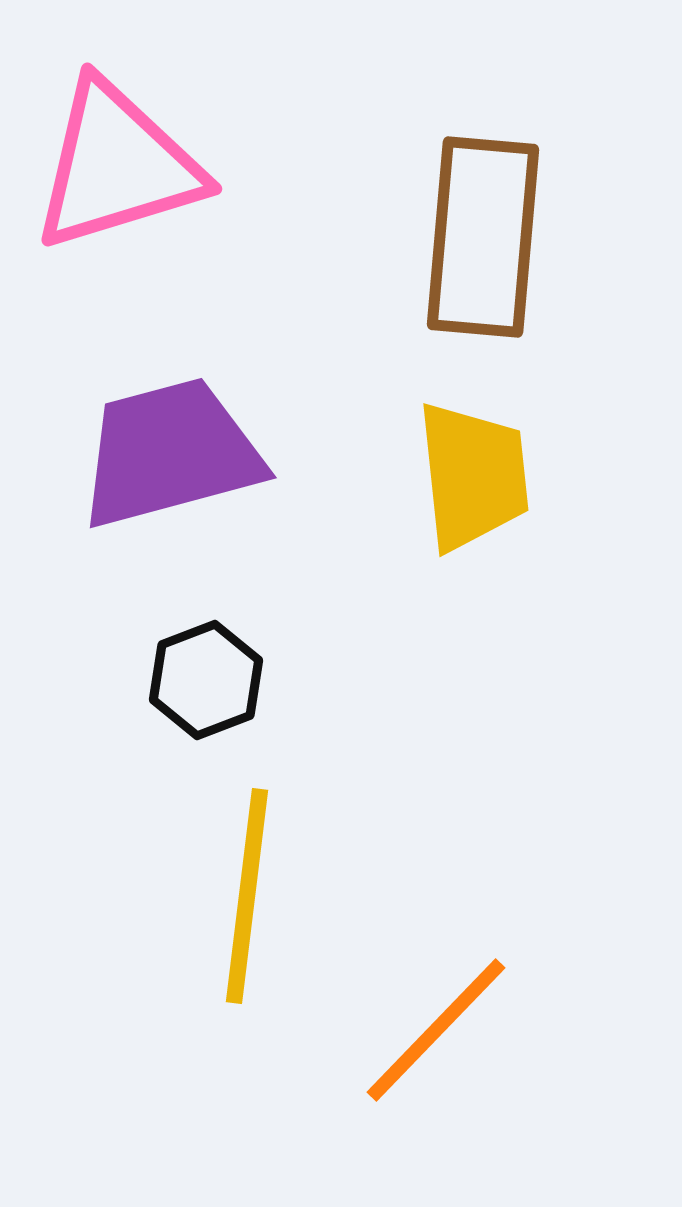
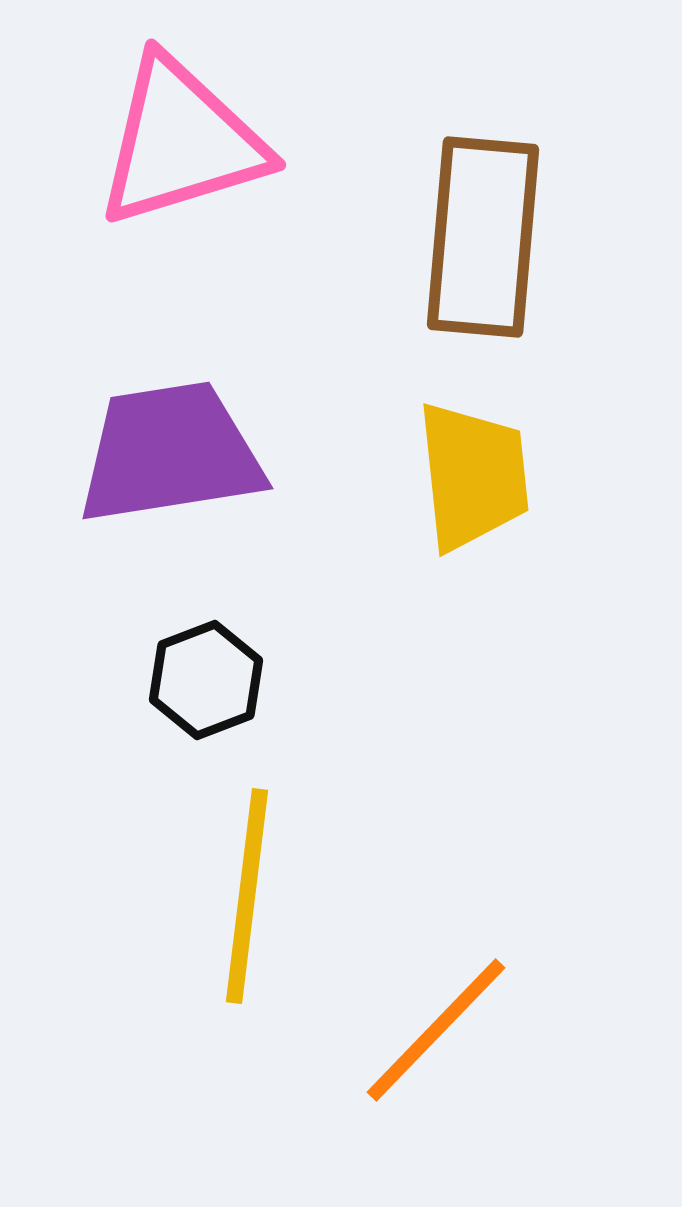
pink triangle: moved 64 px right, 24 px up
purple trapezoid: rotated 6 degrees clockwise
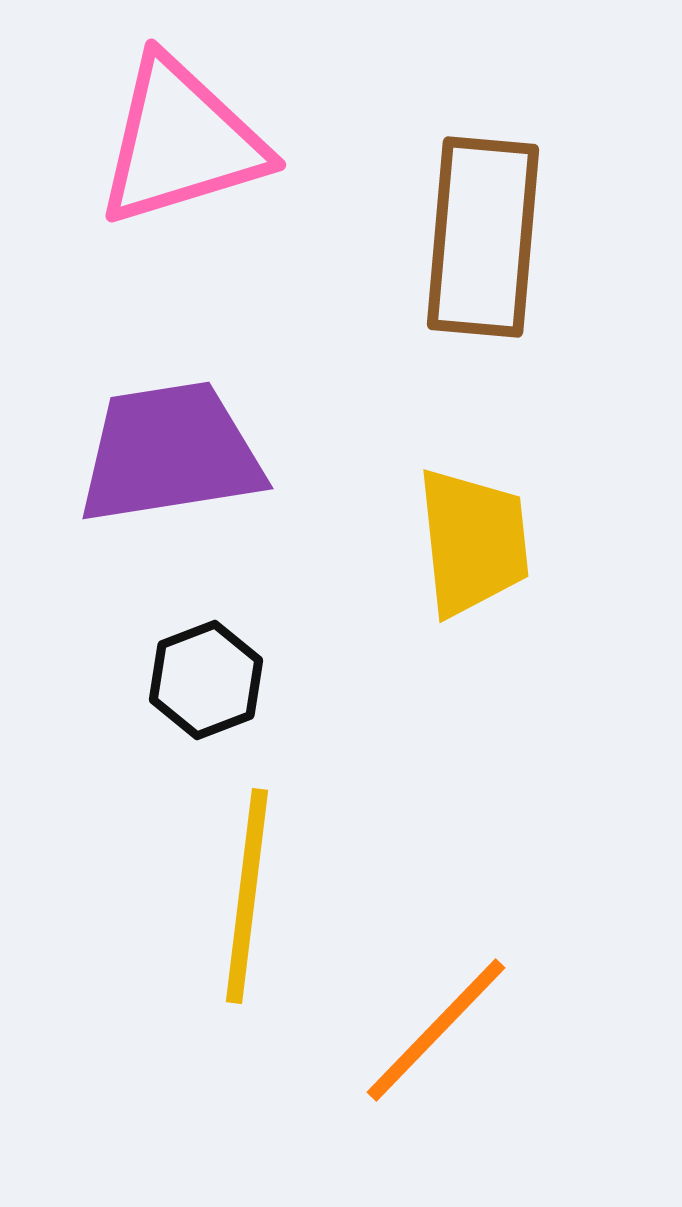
yellow trapezoid: moved 66 px down
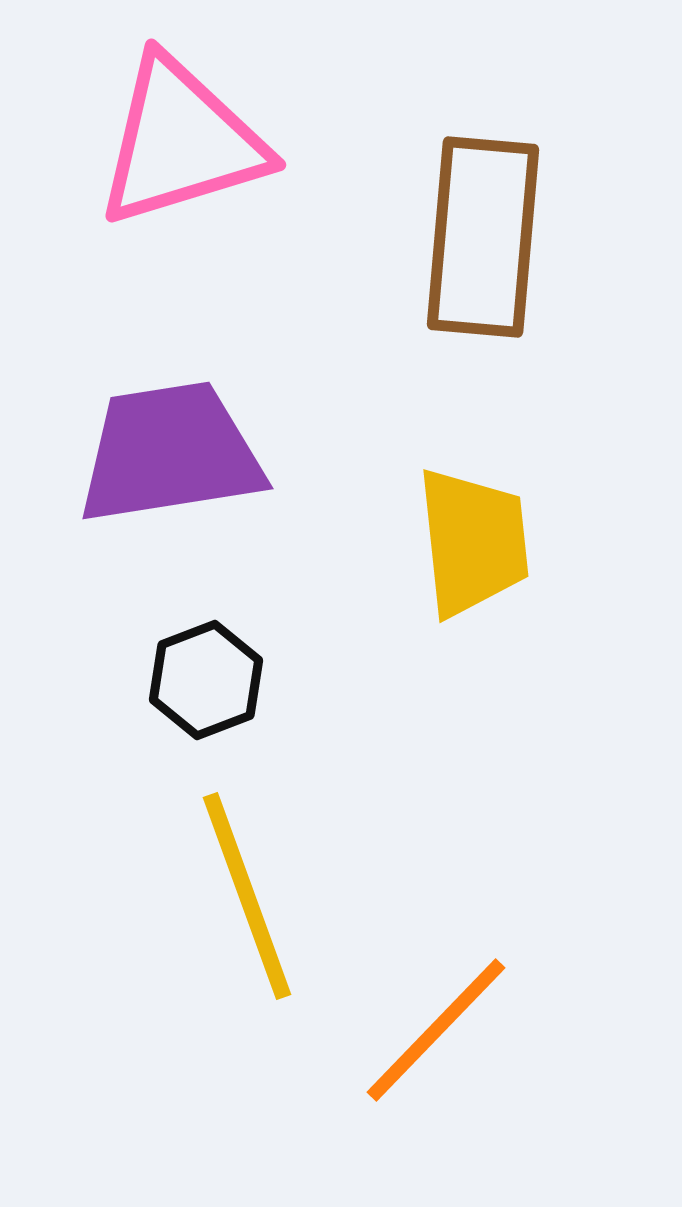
yellow line: rotated 27 degrees counterclockwise
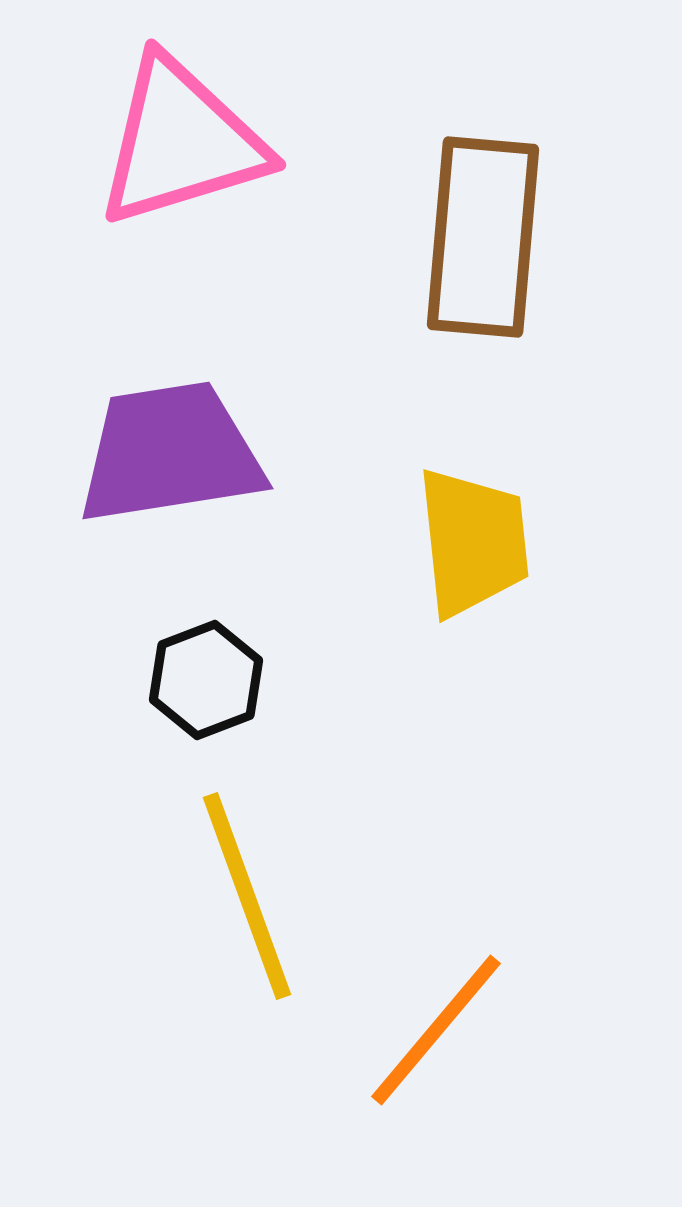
orange line: rotated 4 degrees counterclockwise
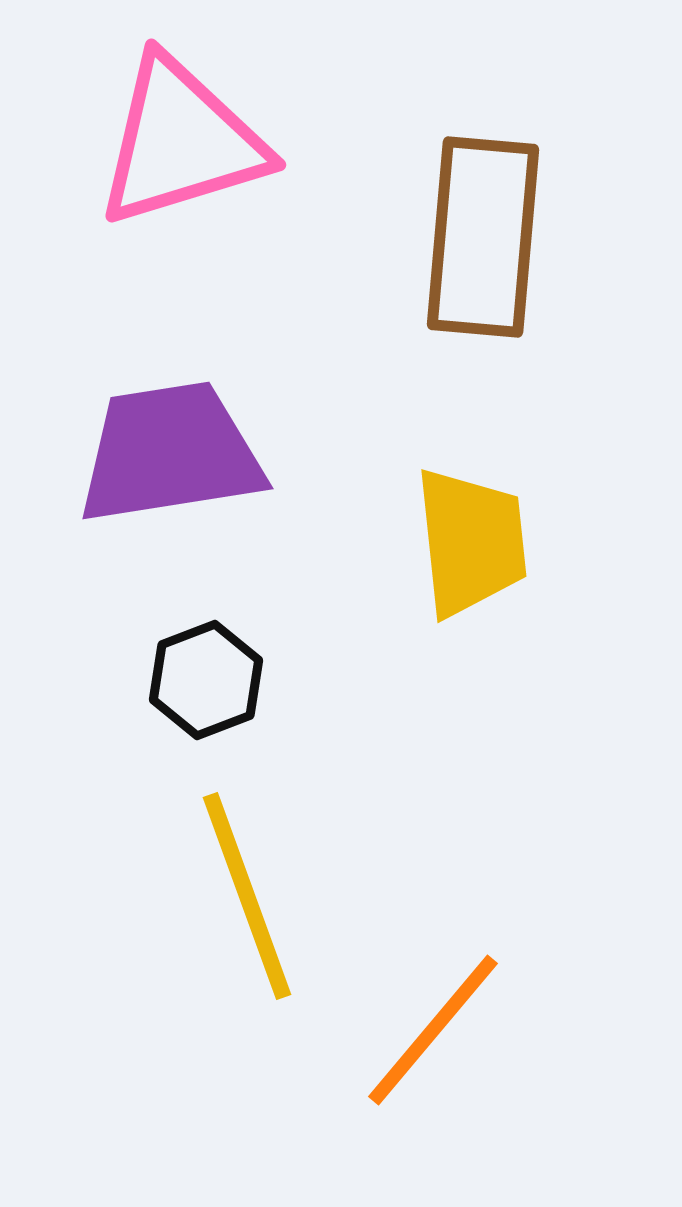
yellow trapezoid: moved 2 px left
orange line: moved 3 px left
